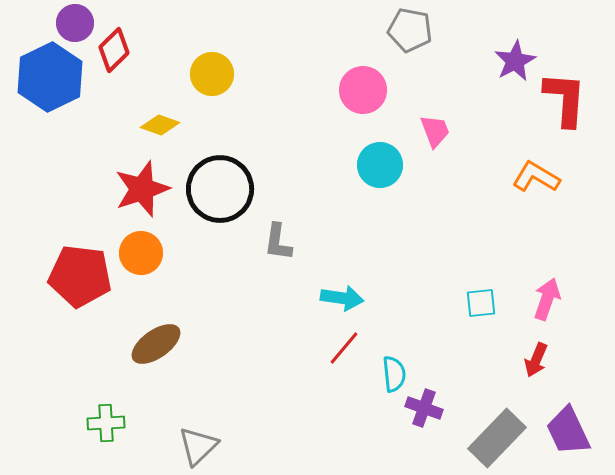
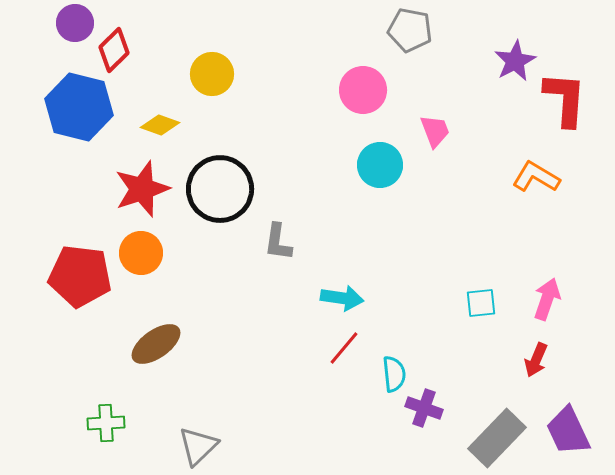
blue hexagon: moved 29 px right, 30 px down; rotated 20 degrees counterclockwise
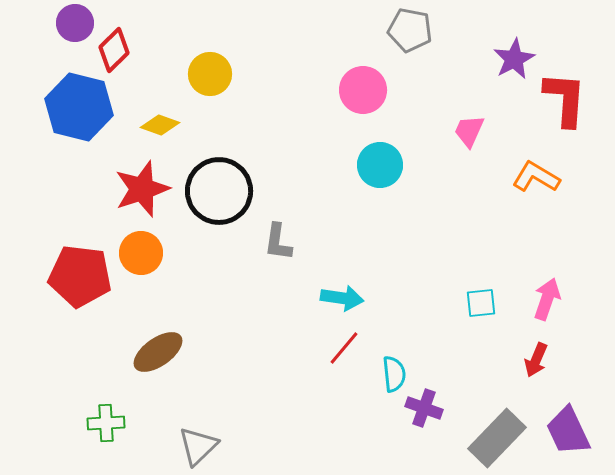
purple star: moved 1 px left, 2 px up
yellow circle: moved 2 px left
pink trapezoid: moved 34 px right; rotated 135 degrees counterclockwise
black circle: moved 1 px left, 2 px down
brown ellipse: moved 2 px right, 8 px down
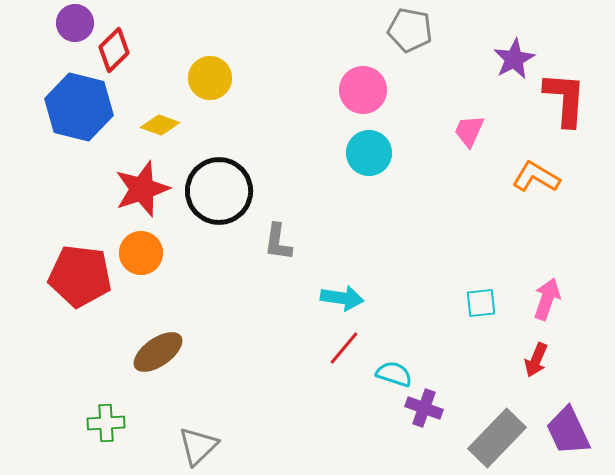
yellow circle: moved 4 px down
cyan circle: moved 11 px left, 12 px up
cyan semicircle: rotated 66 degrees counterclockwise
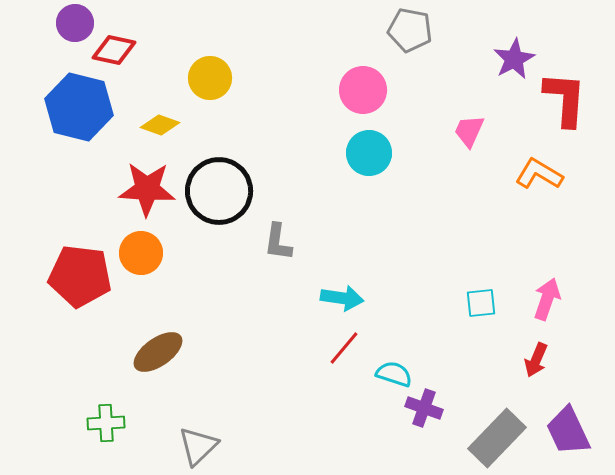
red diamond: rotated 57 degrees clockwise
orange L-shape: moved 3 px right, 3 px up
red star: moved 5 px right; rotated 22 degrees clockwise
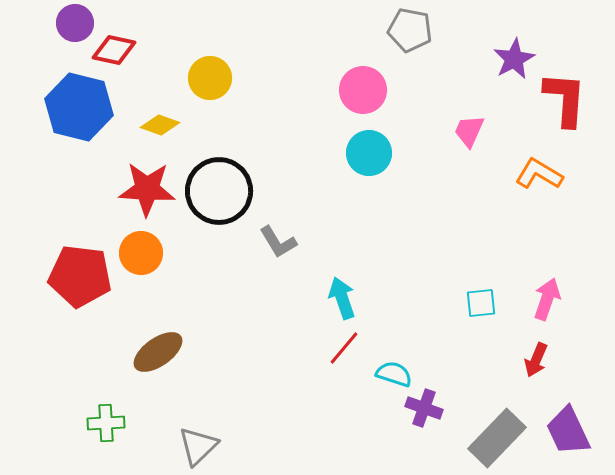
gray L-shape: rotated 39 degrees counterclockwise
cyan arrow: rotated 117 degrees counterclockwise
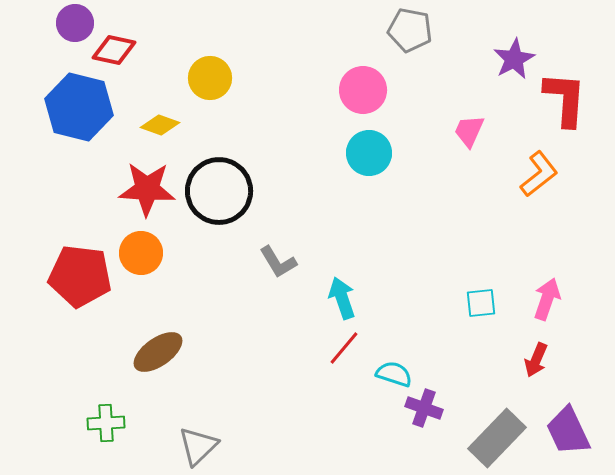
orange L-shape: rotated 111 degrees clockwise
gray L-shape: moved 20 px down
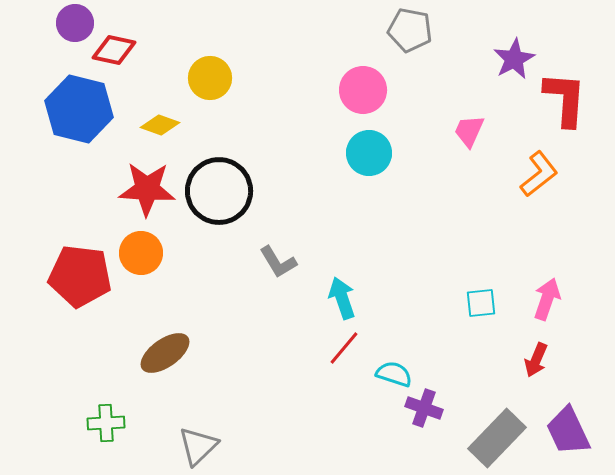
blue hexagon: moved 2 px down
brown ellipse: moved 7 px right, 1 px down
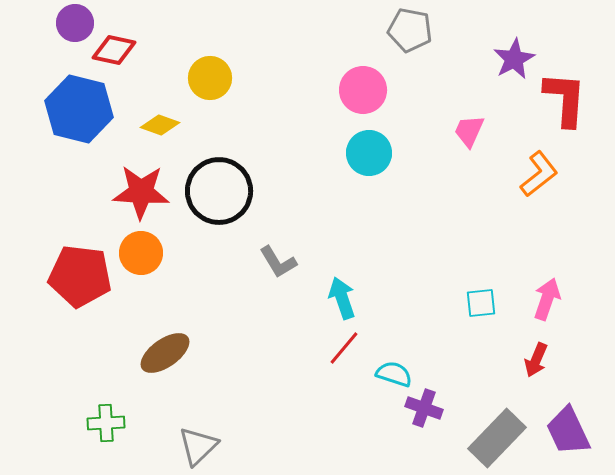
red star: moved 6 px left, 3 px down
